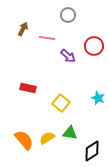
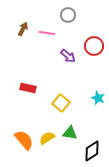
pink line: moved 5 px up
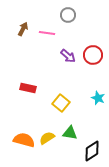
red circle: moved 1 px left, 9 px down
orange semicircle: rotated 35 degrees counterclockwise
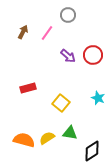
brown arrow: moved 3 px down
pink line: rotated 63 degrees counterclockwise
red rectangle: rotated 28 degrees counterclockwise
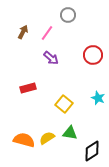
purple arrow: moved 17 px left, 2 px down
yellow square: moved 3 px right, 1 px down
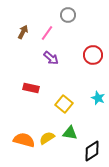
red rectangle: moved 3 px right; rotated 28 degrees clockwise
